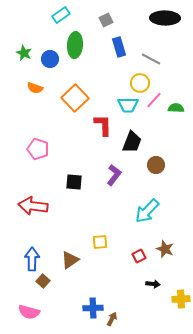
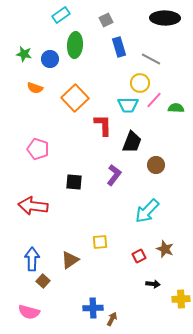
green star: moved 1 px down; rotated 14 degrees counterclockwise
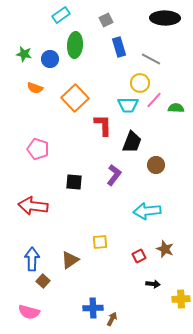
cyan arrow: rotated 40 degrees clockwise
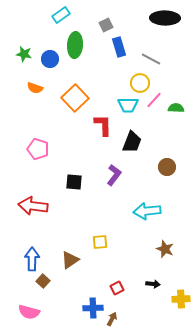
gray square: moved 5 px down
brown circle: moved 11 px right, 2 px down
red square: moved 22 px left, 32 px down
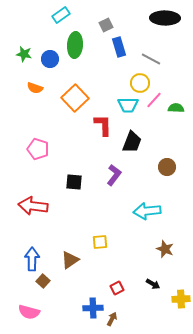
black arrow: rotated 24 degrees clockwise
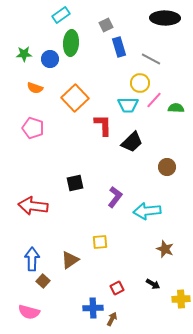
green ellipse: moved 4 px left, 2 px up
green star: rotated 14 degrees counterclockwise
black trapezoid: rotated 25 degrees clockwise
pink pentagon: moved 5 px left, 21 px up
purple L-shape: moved 1 px right, 22 px down
black square: moved 1 px right, 1 px down; rotated 18 degrees counterclockwise
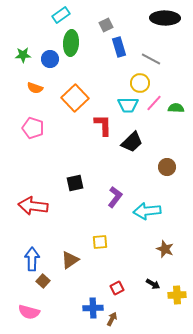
green star: moved 1 px left, 1 px down
pink line: moved 3 px down
yellow cross: moved 4 px left, 4 px up
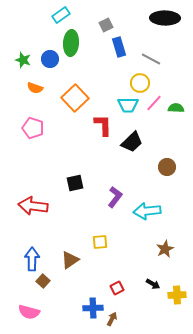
green star: moved 5 px down; rotated 21 degrees clockwise
brown star: rotated 24 degrees clockwise
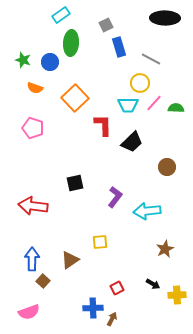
blue circle: moved 3 px down
pink semicircle: rotated 35 degrees counterclockwise
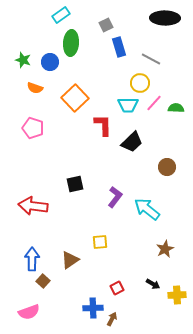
black square: moved 1 px down
cyan arrow: moved 2 px up; rotated 44 degrees clockwise
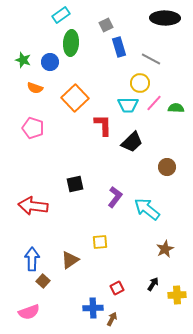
black arrow: rotated 88 degrees counterclockwise
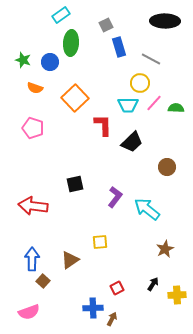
black ellipse: moved 3 px down
